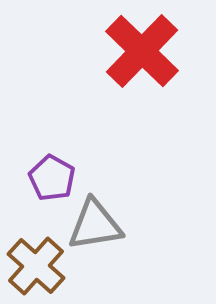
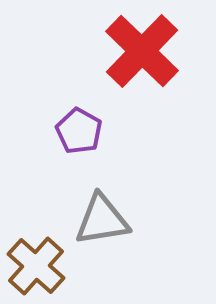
purple pentagon: moved 27 px right, 47 px up
gray triangle: moved 7 px right, 5 px up
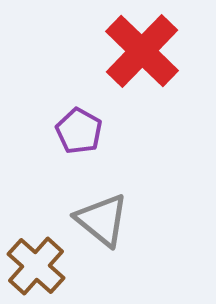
gray triangle: rotated 48 degrees clockwise
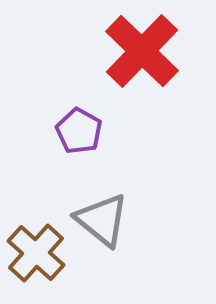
brown cross: moved 13 px up
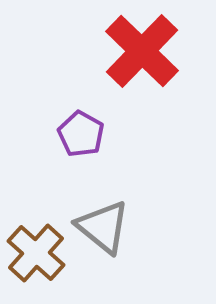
purple pentagon: moved 2 px right, 3 px down
gray triangle: moved 1 px right, 7 px down
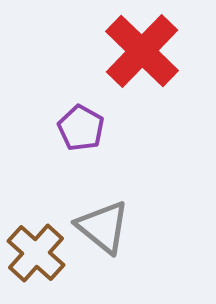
purple pentagon: moved 6 px up
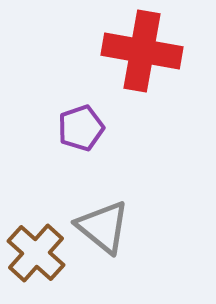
red cross: rotated 34 degrees counterclockwise
purple pentagon: rotated 24 degrees clockwise
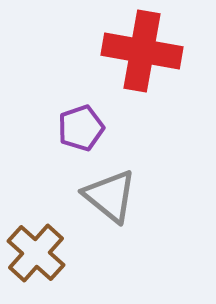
gray triangle: moved 7 px right, 31 px up
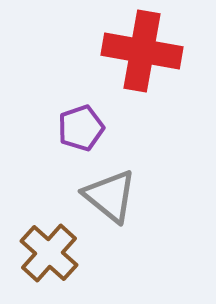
brown cross: moved 13 px right
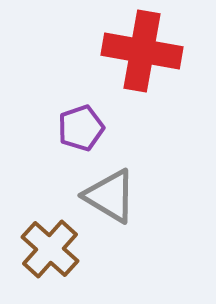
gray triangle: rotated 8 degrees counterclockwise
brown cross: moved 1 px right, 4 px up
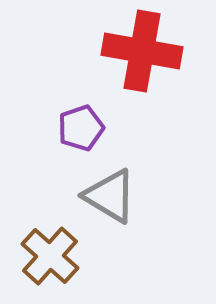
brown cross: moved 7 px down
